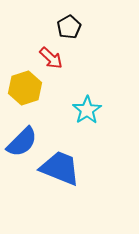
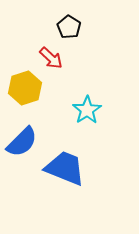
black pentagon: rotated 10 degrees counterclockwise
blue trapezoid: moved 5 px right
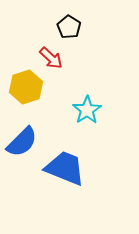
yellow hexagon: moved 1 px right, 1 px up
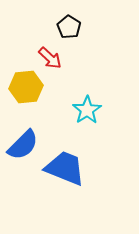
red arrow: moved 1 px left
yellow hexagon: rotated 12 degrees clockwise
blue semicircle: moved 1 px right, 3 px down
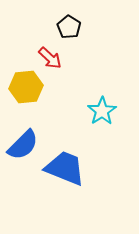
cyan star: moved 15 px right, 1 px down
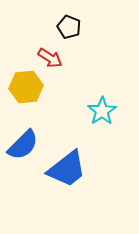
black pentagon: rotated 10 degrees counterclockwise
red arrow: rotated 10 degrees counterclockwise
blue trapezoid: moved 2 px right, 1 px down; rotated 120 degrees clockwise
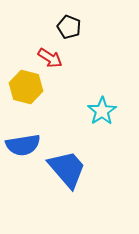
yellow hexagon: rotated 20 degrees clockwise
blue semicircle: rotated 36 degrees clockwise
blue trapezoid: rotated 93 degrees counterclockwise
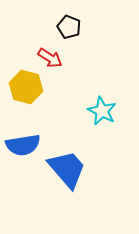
cyan star: rotated 12 degrees counterclockwise
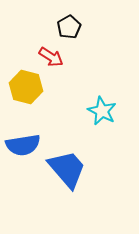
black pentagon: rotated 20 degrees clockwise
red arrow: moved 1 px right, 1 px up
